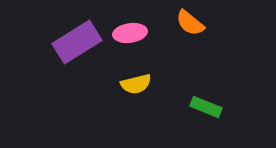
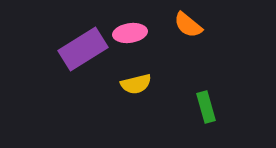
orange semicircle: moved 2 px left, 2 px down
purple rectangle: moved 6 px right, 7 px down
green rectangle: rotated 52 degrees clockwise
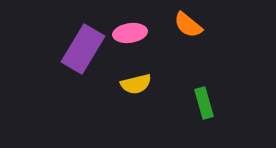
purple rectangle: rotated 27 degrees counterclockwise
green rectangle: moved 2 px left, 4 px up
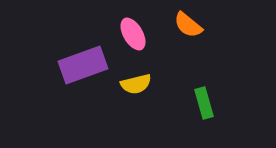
pink ellipse: moved 3 px right, 1 px down; rotated 68 degrees clockwise
purple rectangle: moved 16 px down; rotated 39 degrees clockwise
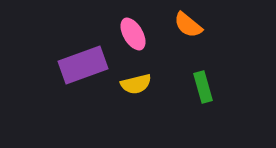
green rectangle: moved 1 px left, 16 px up
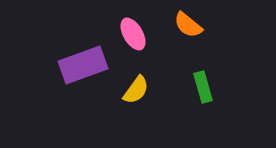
yellow semicircle: moved 6 px down; rotated 40 degrees counterclockwise
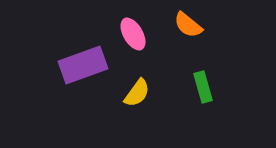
yellow semicircle: moved 1 px right, 3 px down
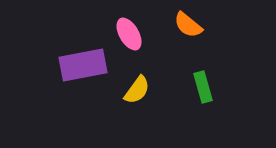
pink ellipse: moved 4 px left
purple rectangle: rotated 9 degrees clockwise
yellow semicircle: moved 3 px up
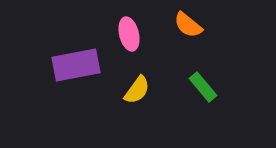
pink ellipse: rotated 16 degrees clockwise
purple rectangle: moved 7 px left
green rectangle: rotated 24 degrees counterclockwise
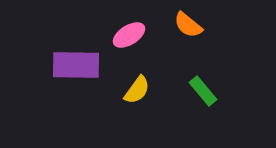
pink ellipse: moved 1 px down; rotated 72 degrees clockwise
purple rectangle: rotated 12 degrees clockwise
green rectangle: moved 4 px down
